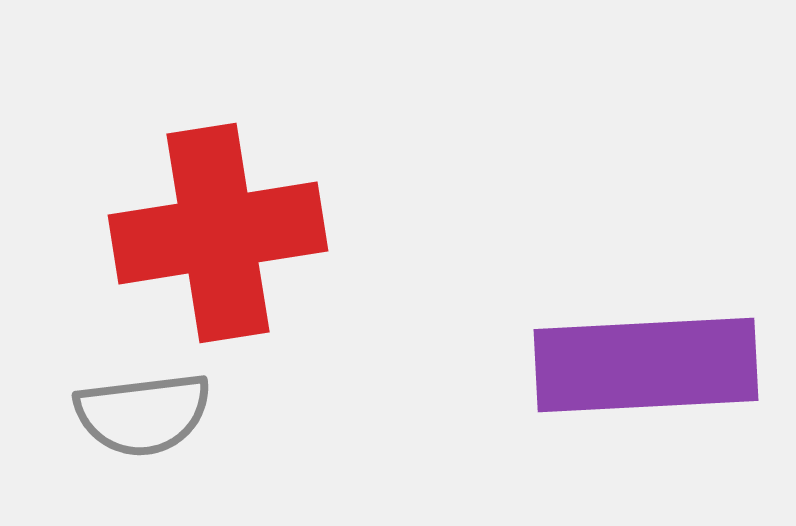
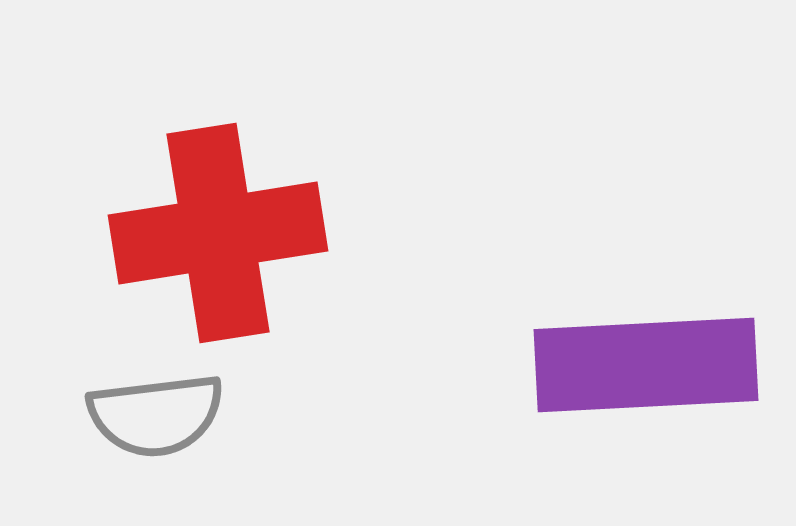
gray semicircle: moved 13 px right, 1 px down
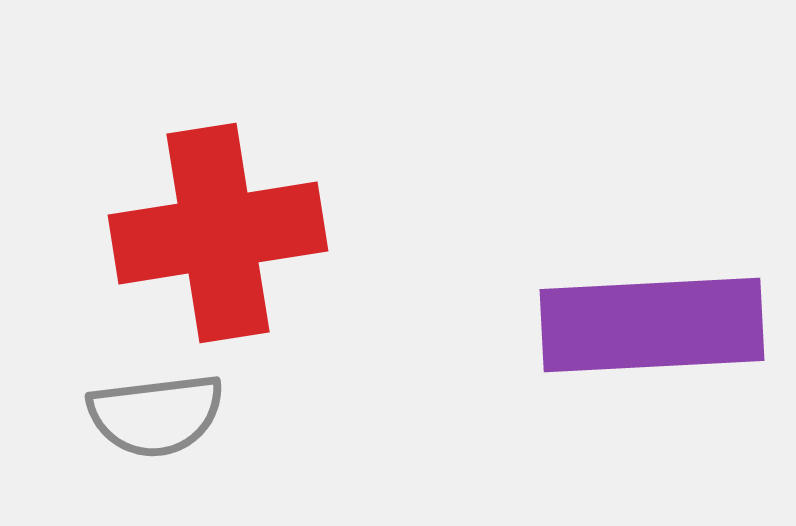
purple rectangle: moved 6 px right, 40 px up
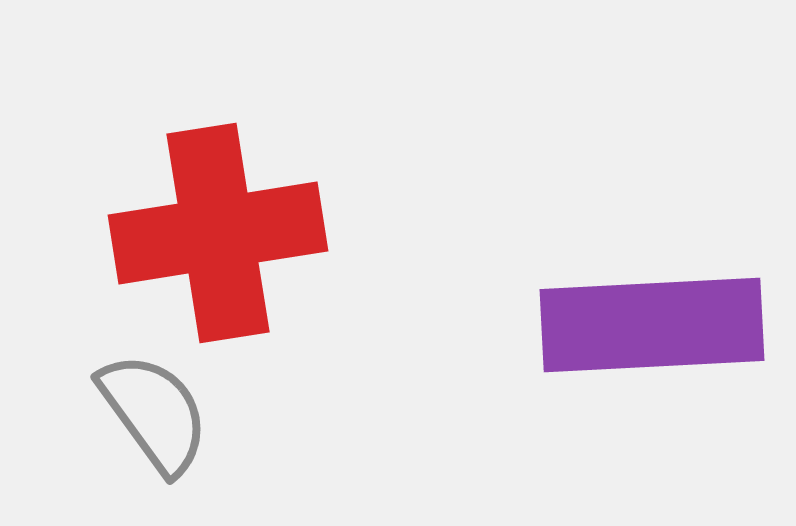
gray semicircle: moved 2 px left, 2 px up; rotated 119 degrees counterclockwise
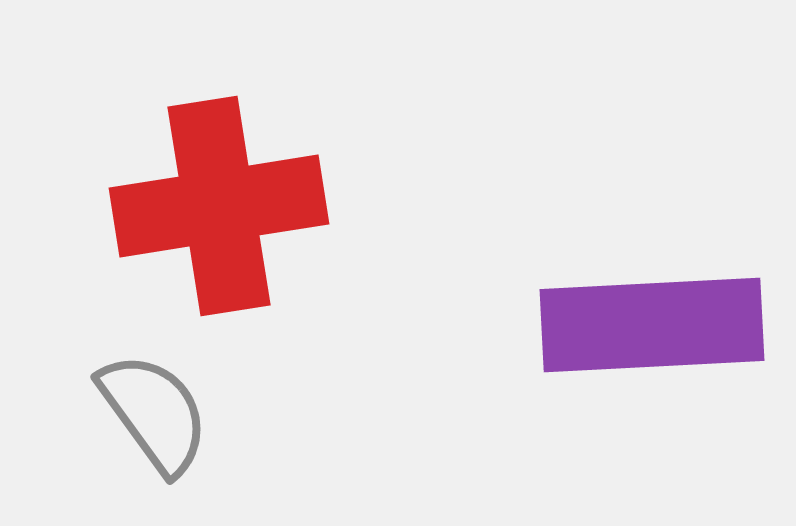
red cross: moved 1 px right, 27 px up
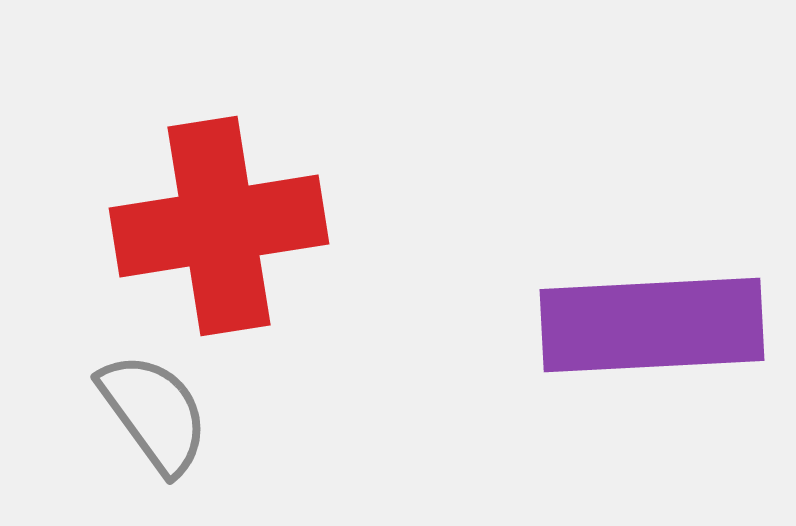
red cross: moved 20 px down
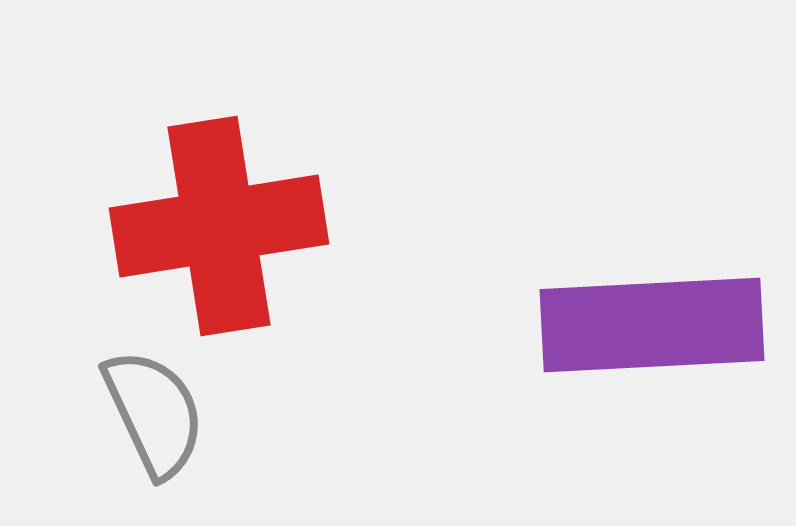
gray semicircle: rotated 11 degrees clockwise
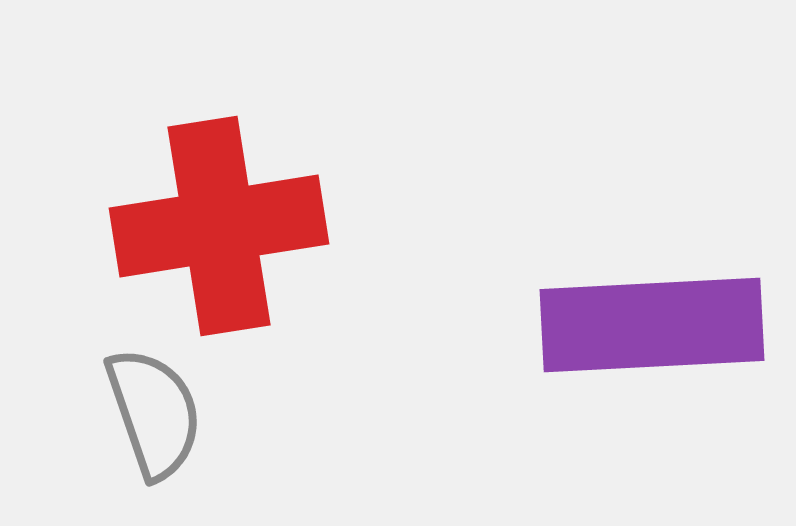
gray semicircle: rotated 6 degrees clockwise
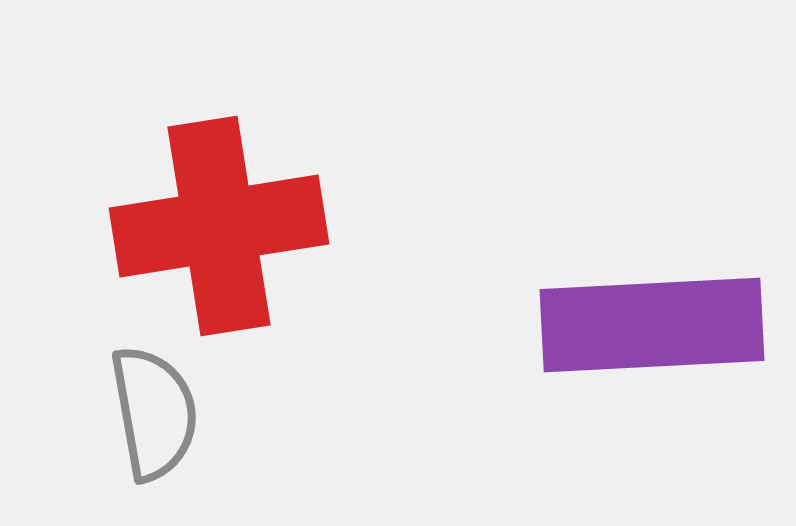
gray semicircle: rotated 9 degrees clockwise
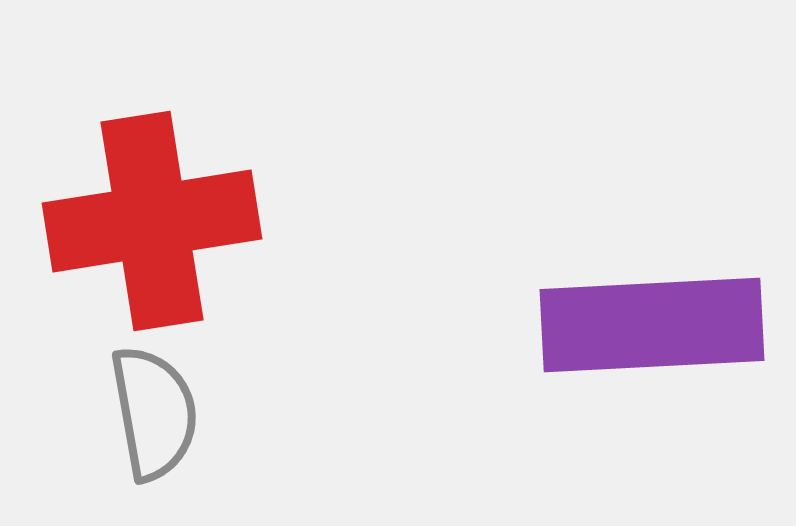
red cross: moved 67 px left, 5 px up
